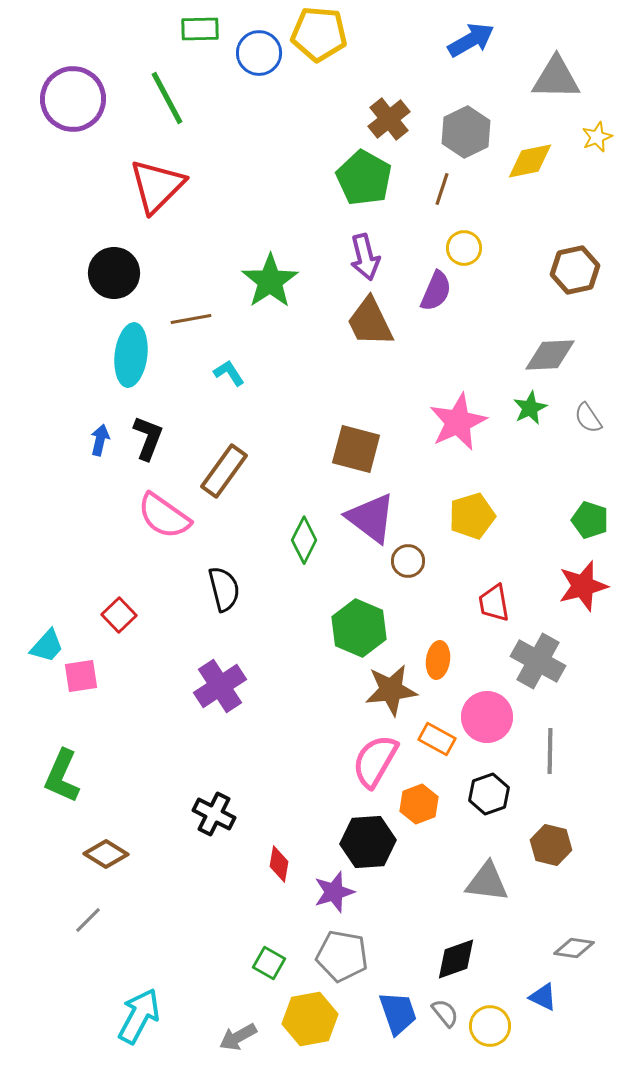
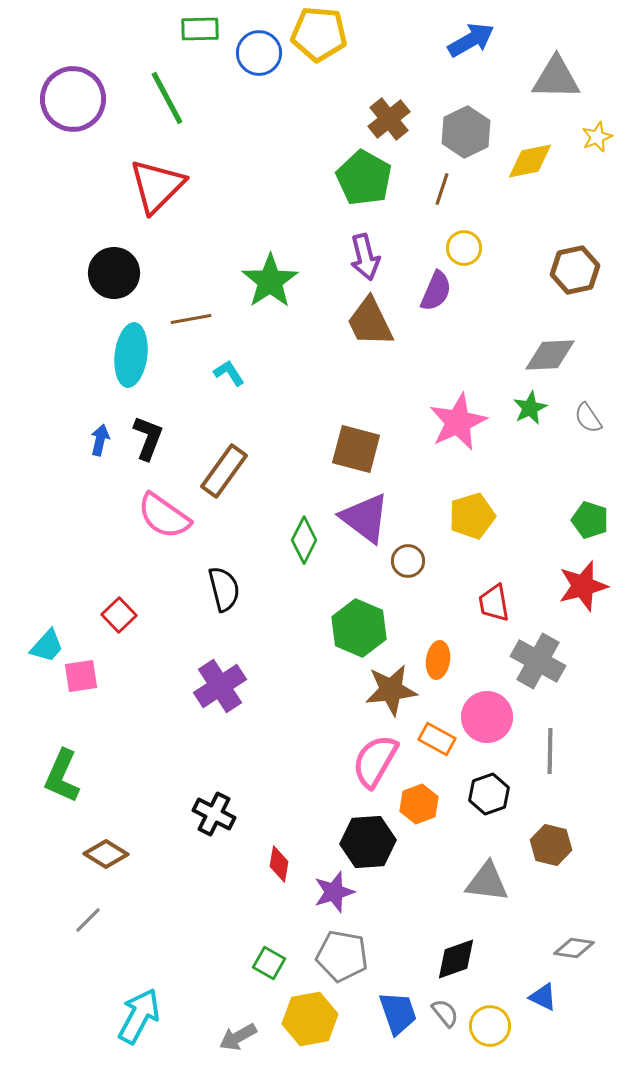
purple triangle at (371, 518): moved 6 px left
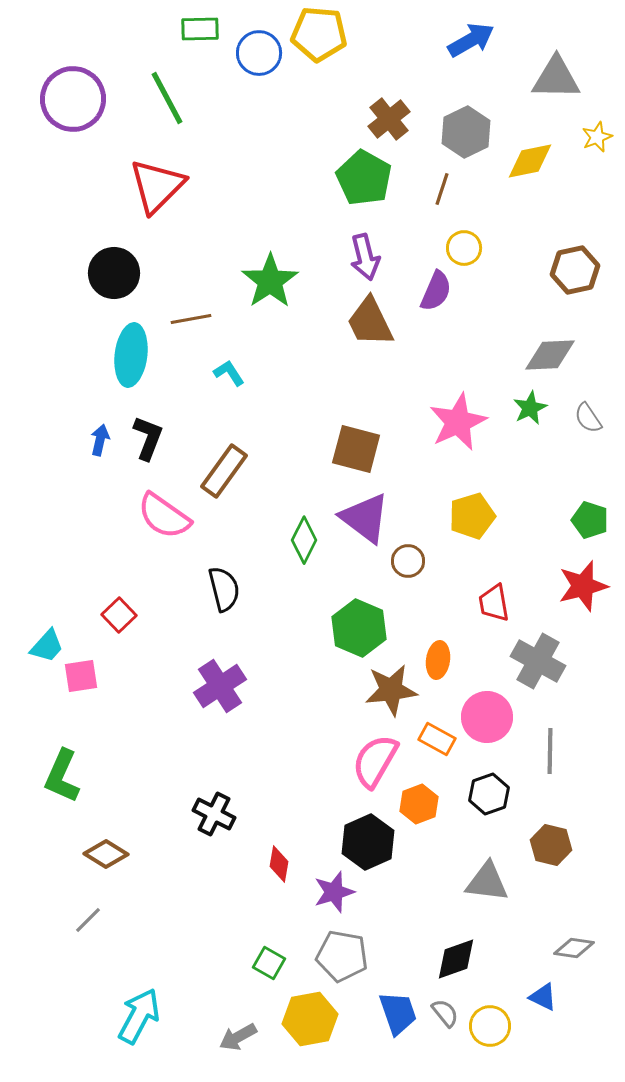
black hexagon at (368, 842): rotated 20 degrees counterclockwise
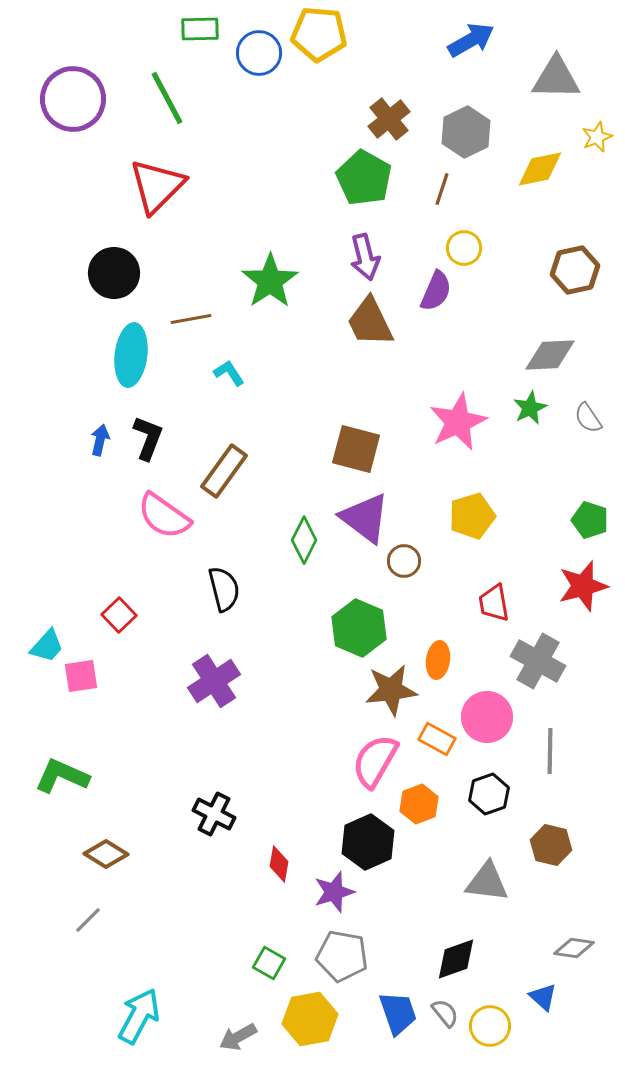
yellow diamond at (530, 161): moved 10 px right, 8 px down
brown circle at (408, 561): moved 4 px left
purple cross at (220, 686): moved 6 px left, 5 px up
green L-shape at (62, 776): rotated 90 degrees clockwise
blue triangle at (543, 997): rotated 16 degrees clockwise
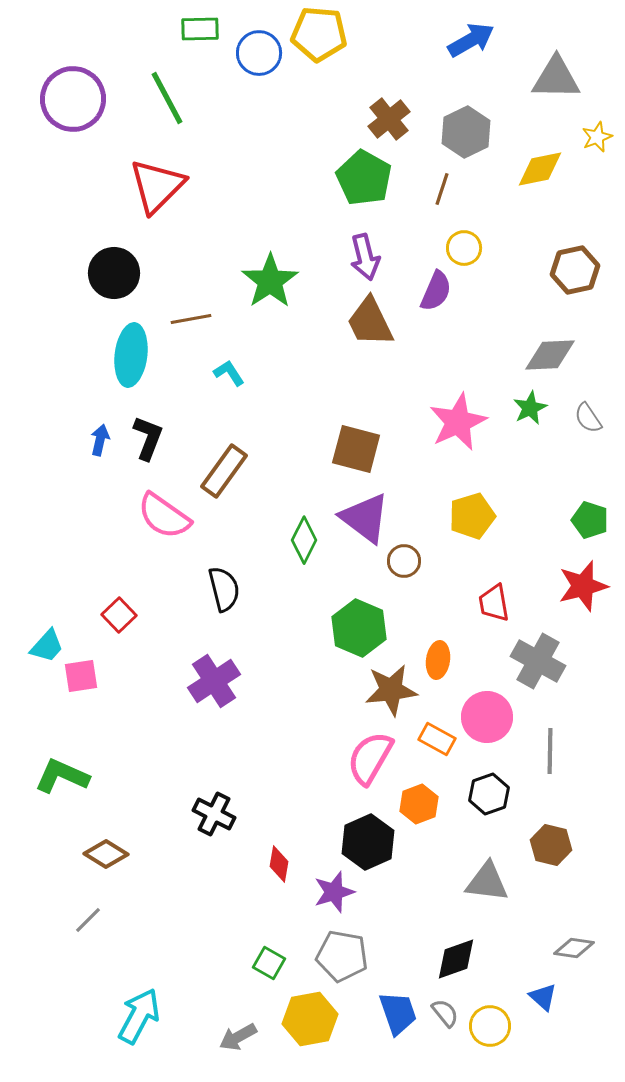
pink semicircle at (375, 761): moved 5 px left, 3 px up
